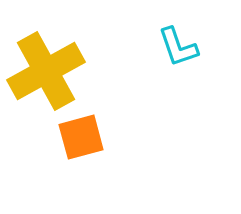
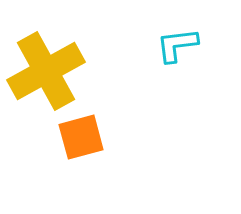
cyan L-shape: moved 1 px left, 2 px up; rotated 102 degrees clockwise
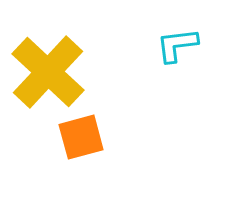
yellow cross: moved 2 px right, 1 px down; rotated 18 degrees counterclockwise
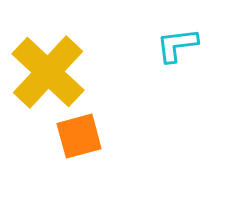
orange square: moved 2 px left, 1 px up
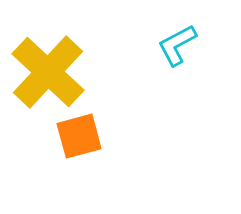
cyan L-shape: rotated 21 degrees counterclockwise
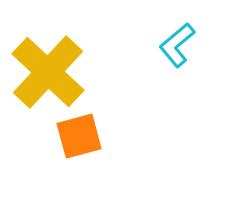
cyan L-shape: rotated 12 degrees counterclockwise
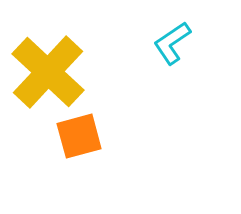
cyan L-shape: moved 5 px left, 2 px up; rotated 6 degrees clockwise
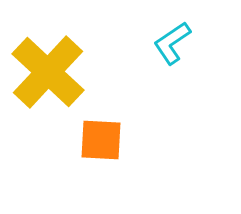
orange square: moved 22 px right, 4 px down; rotated 18 degrees clockwise
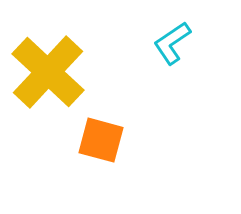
orange square: rotated 12 degrees clockwise
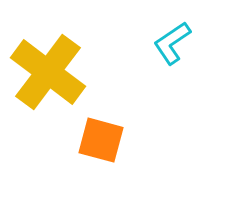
yellow cross: rotated 6 degrees counterclockwise
